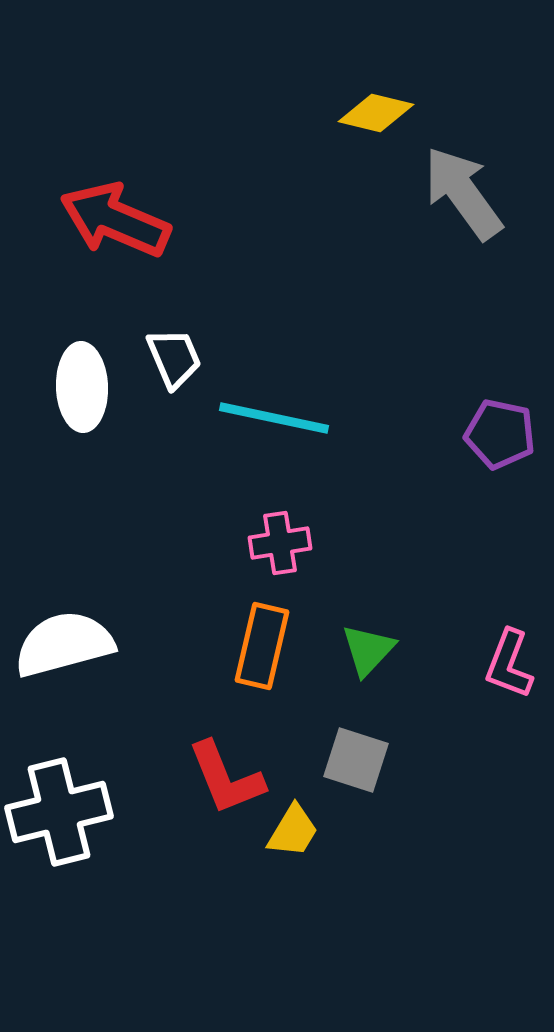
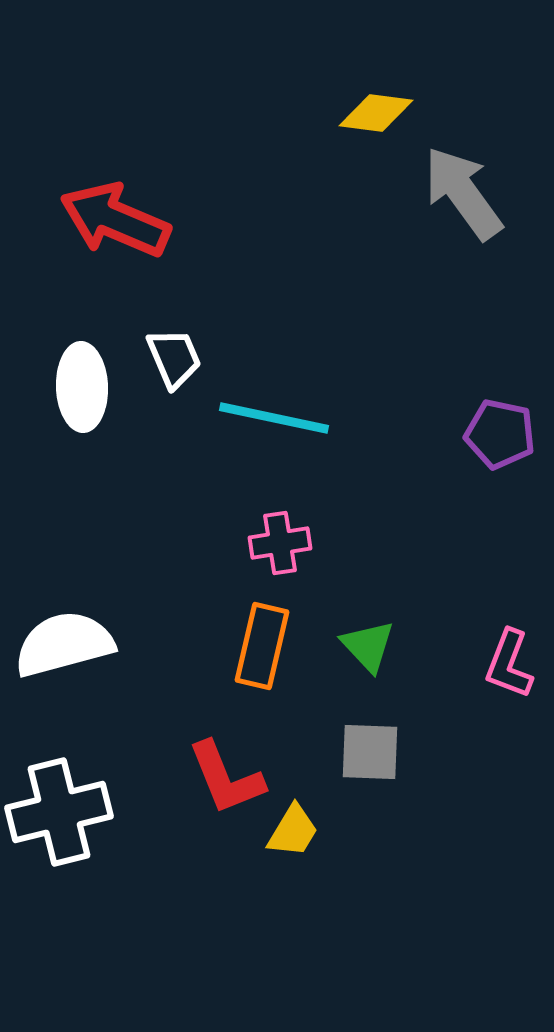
yellow diamond: rotated 6 degrees counterclockwise
green triangle: moved 4 px up; rotated 26 degrees counterclockwise
gray square: moved 14 px right, 8 px up; rotated 16 degrees counterclockwise
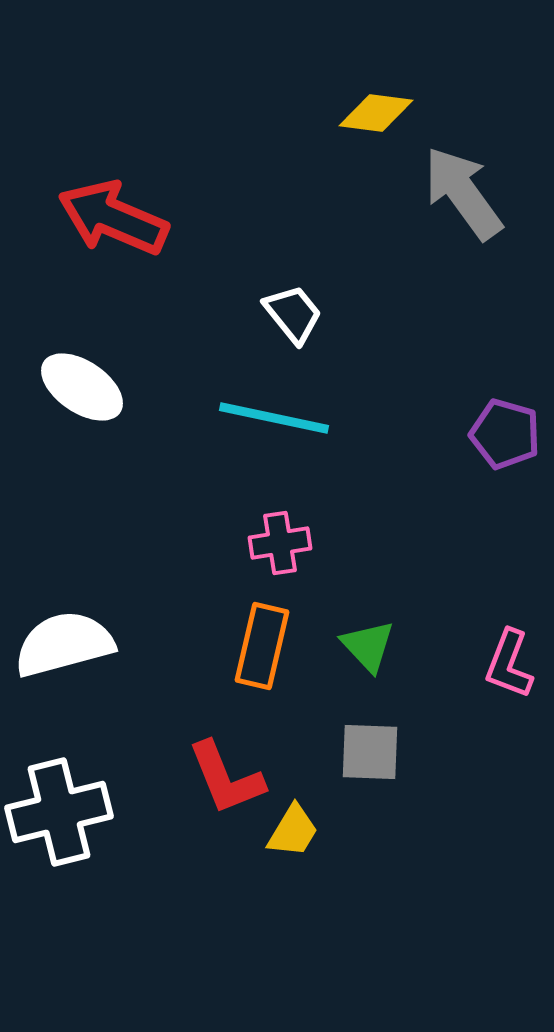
red arrow: moved 2 px left, 2 px up
white trapezoid: moved 119 px right, 44 px up; rotated 16 degrees counterclockwise
white ellipse: rotated 54 degrees counterclockwise
purple pentagon: moved 5 px right; rotated 4 degrees clockwise
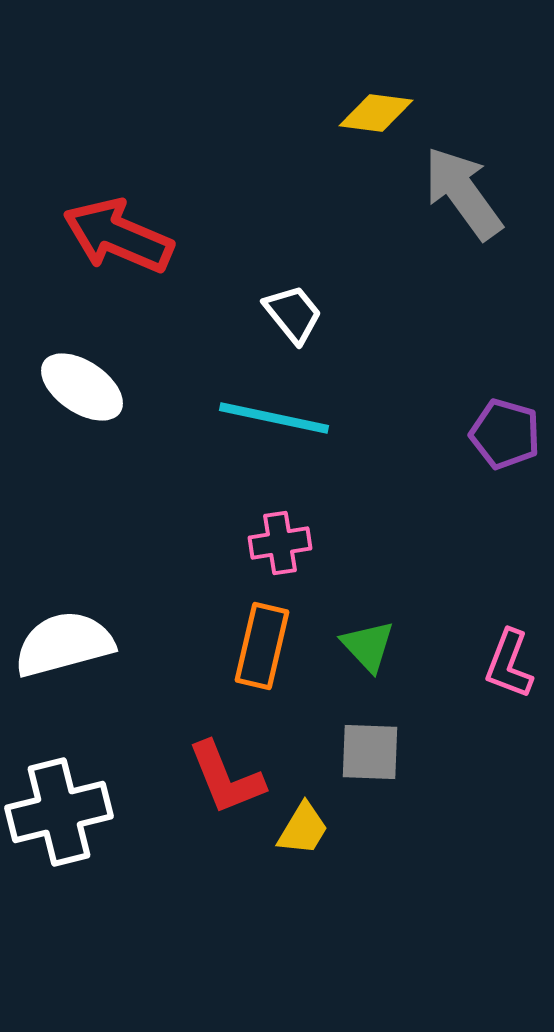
red arrow: moved 5 px right, 18 px down
yellow trapezoid: moved 10 px right, 2 px up
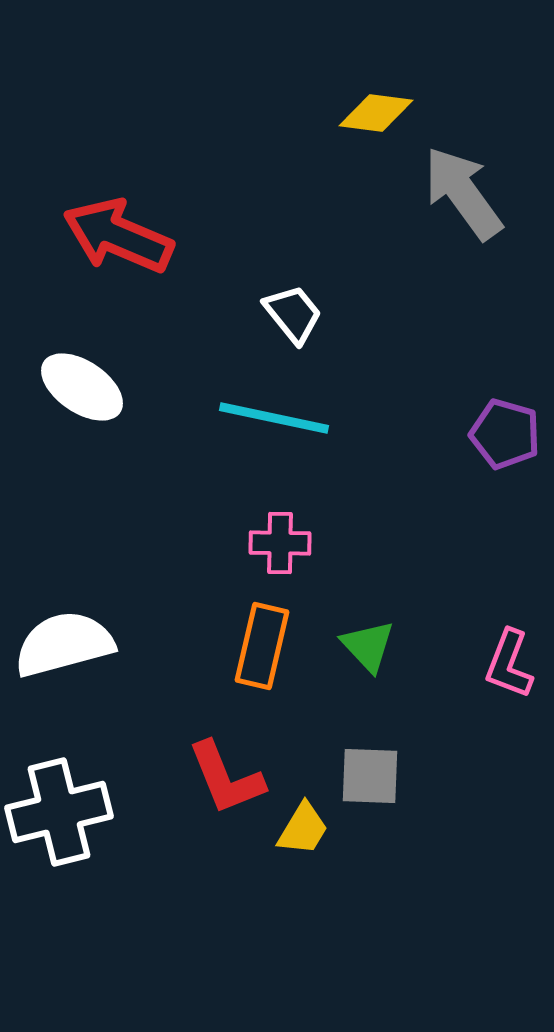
pink cross: rotated 10 degrees clockwise
gray square: moved 24 px down
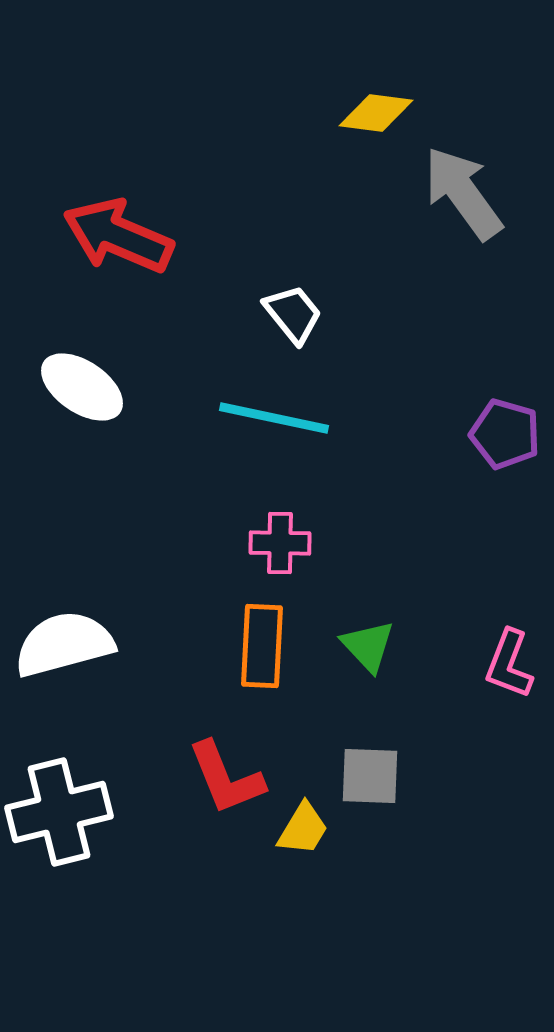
orange rectangle: rotated 10 degrees counterclockwise
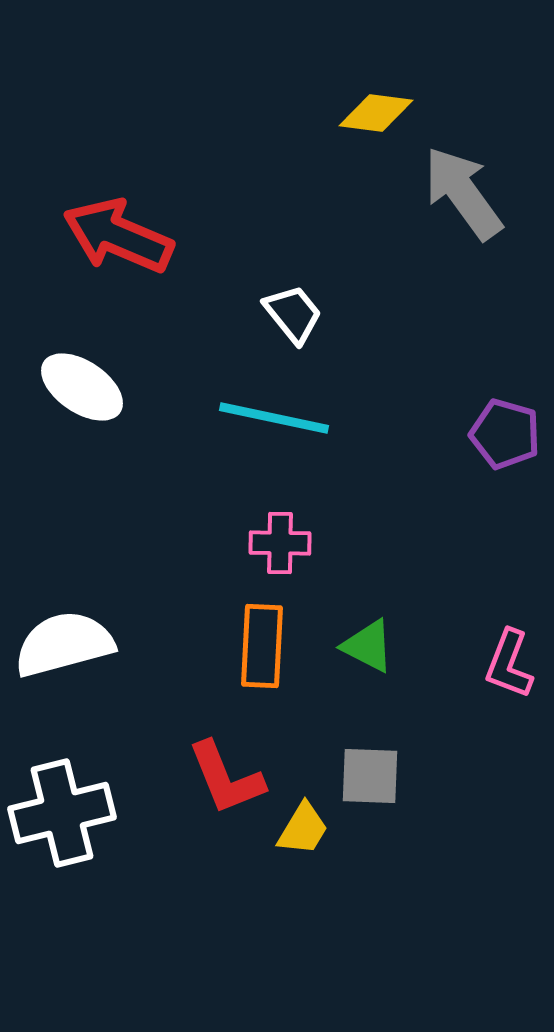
green triangle: rotated 20 degrees counterclockwise
white cross: moved 3 px right, 1 px down
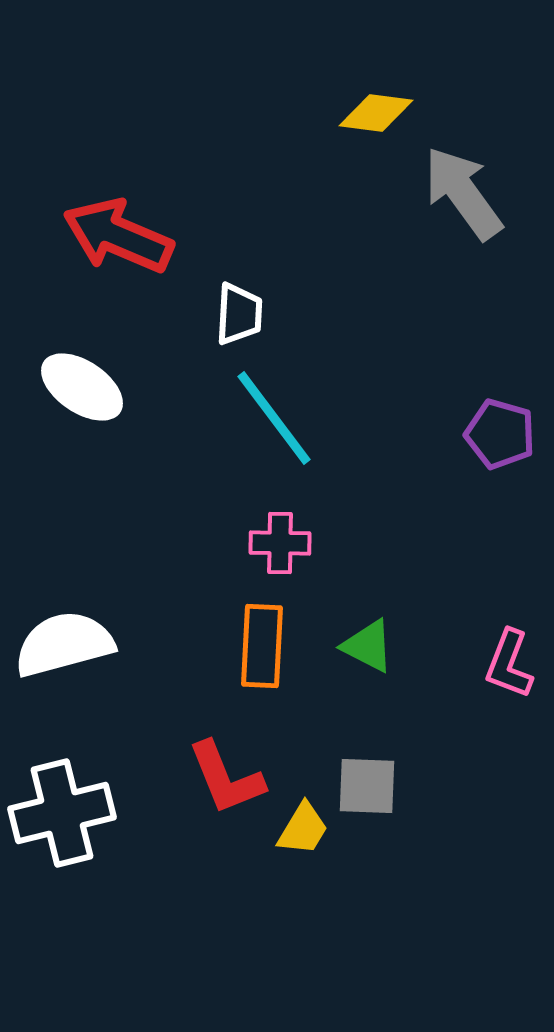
white trapezoid: moved 54 px left; rotated 42 degrees clockwise
cyan line: rotated 41 degrees clockwise
purple pentagon: moved 5 px left
gray square: moved 3 px left, 10 px down
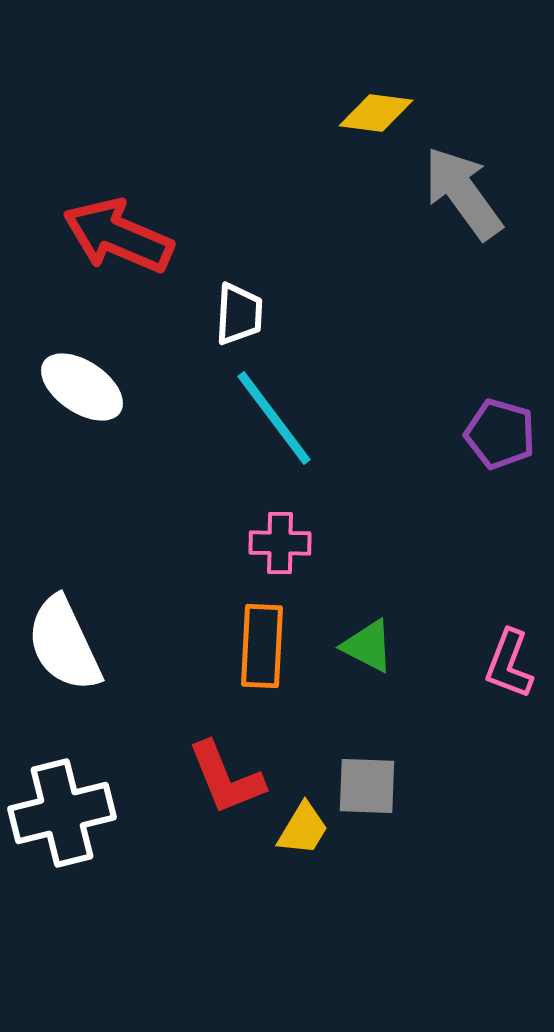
white semicircle: rotated 100 degrees counterclockwise
